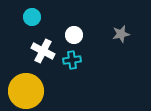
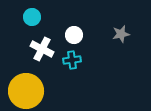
white cross: moved 1 px left, 2 px up
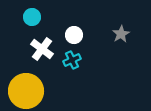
gray star: rotated 18 degrees counterclockwise
white cross: rotated 10 degrees clockwise
cyan cross: rotated 18 degrees counterclockwise
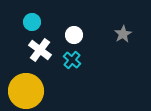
cyan circle: moved 5 px down
gray star: moved 2 px right
white cross: moved 2 px left, 1 px down
cyan cross: rotated 24 degrees counterclockwise
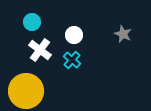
gray star: rotated 18 degrees counterclockwise
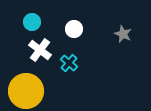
white circle: moved 6 px up
cyan cross: moved 3 px left, 3 px down
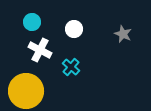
white cross: rotated 10 degrees counterclockwise
cyan cross: moved 2 px right, 4 px down
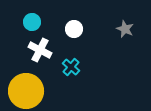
gray star: moved 2 px right, 5 px up
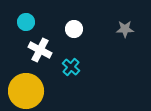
cyan circle: moved 6 px left
gray star: rotated 24 degrees counterclockwise
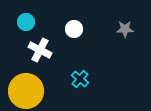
cyan cross: moved 9 px right, 12 px down
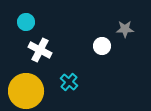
white circle: moved 28 px right, 17 px down
cyan cross: moved 11 px left, 3 px down
